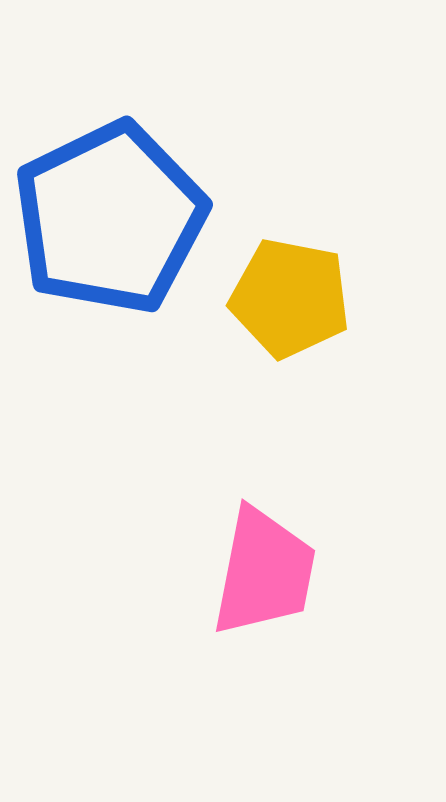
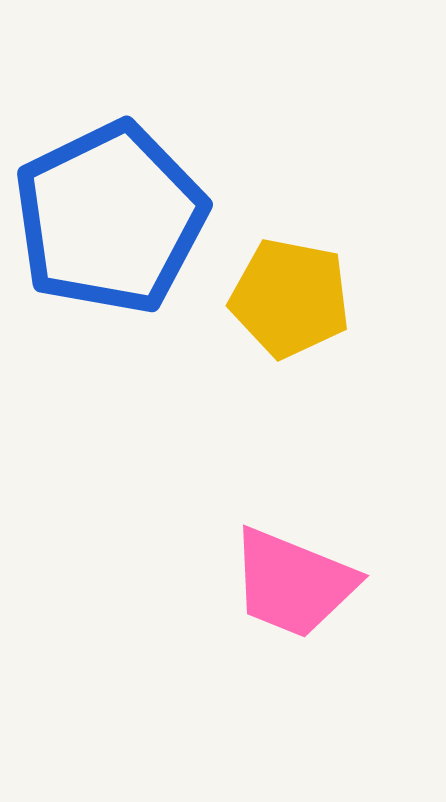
pink trapezoid: moved 29 px right, 11 px down; rotated 101 degrees clockwise
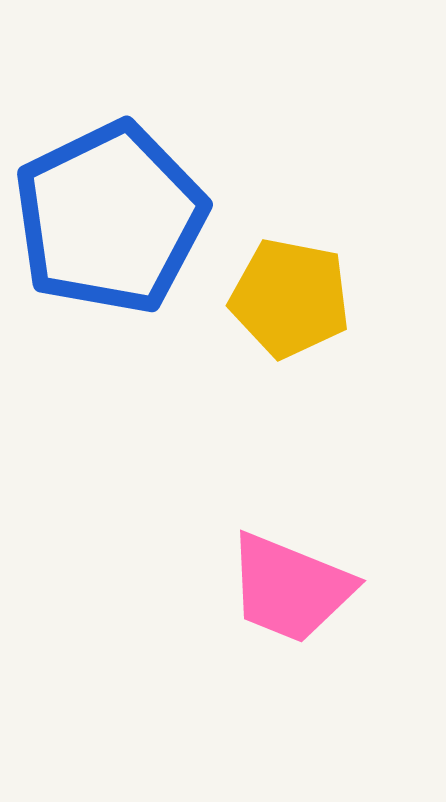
pink trapezoid: moved 3 px left, 5 px down
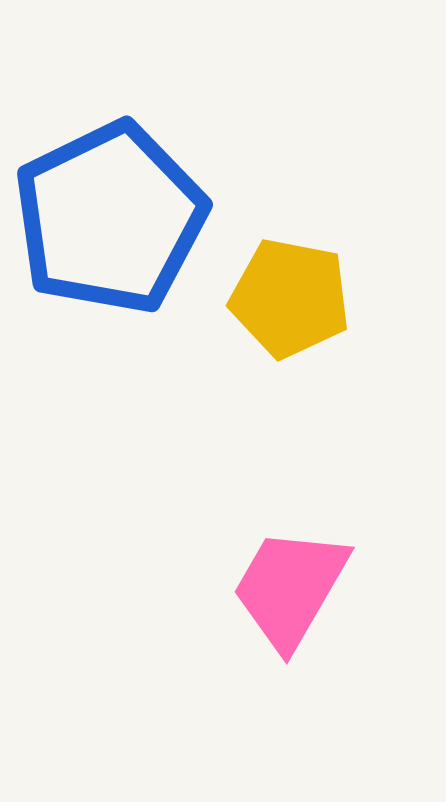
pink trapezoid: rotated 98 degrees clockwise
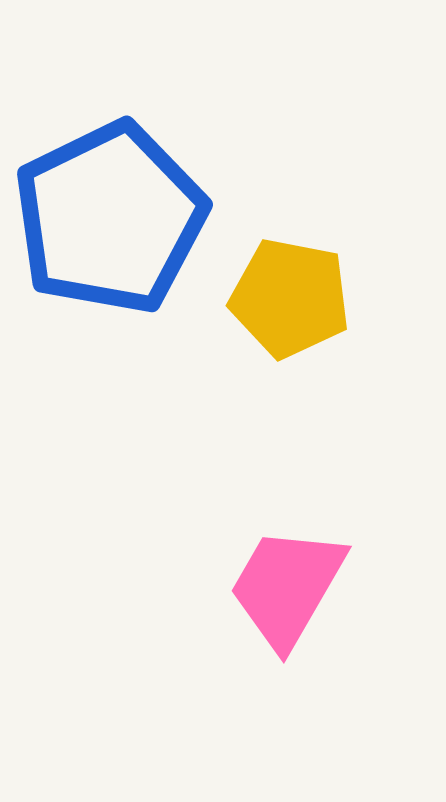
pink trapezoid: moved 3 px left, 1 px up
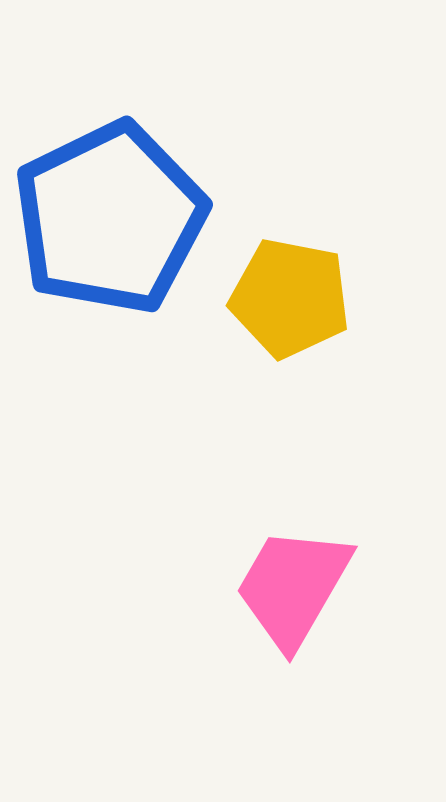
pink trapezoid: moved 6 px right
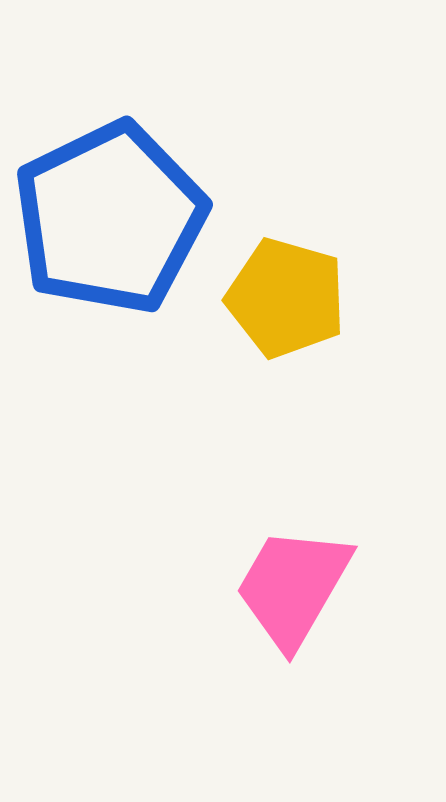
yellow pentagon: moved 4 px left; rotated 5 degrees clockwise
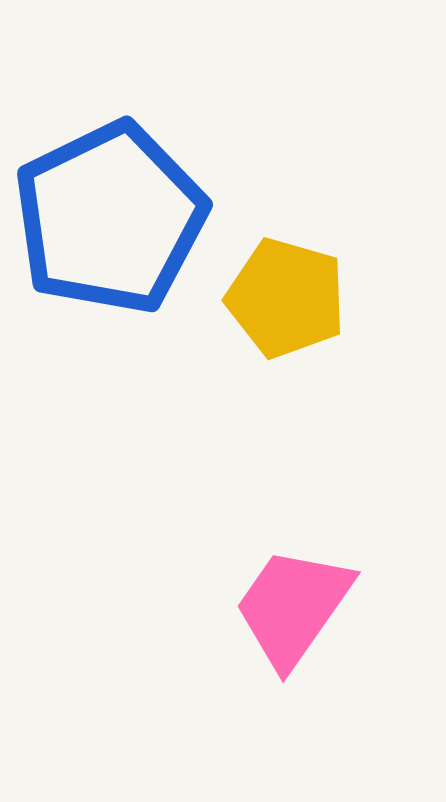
pink trapezoid: moved 20 px down; rotated 5 degrees clockwise
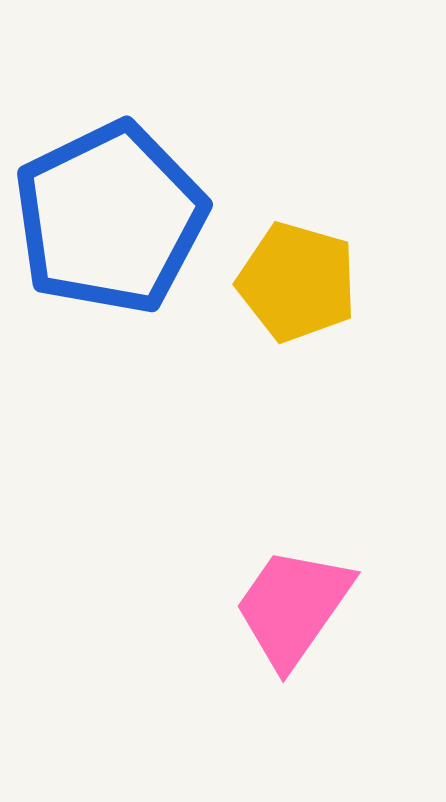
yellow pentagon: moved 11 px right, 16 px up
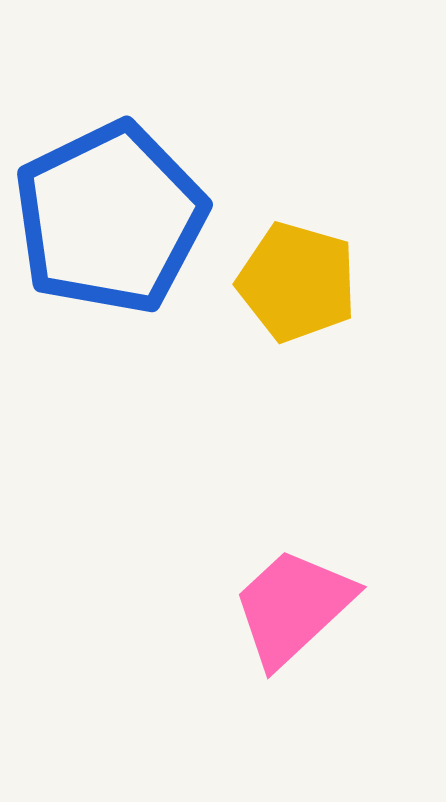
pink trapezoid: rotated 12 degrees clockwise
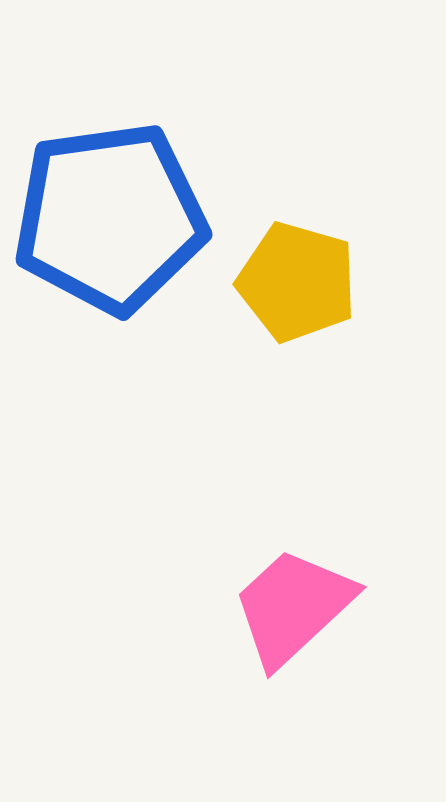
blue pentagon: rotated 18 degrees clockwise
